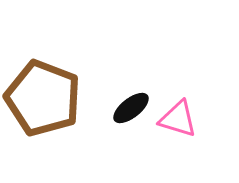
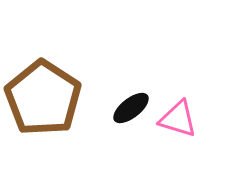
brown pentagon: rotated 12 degrees clockwise
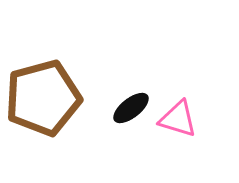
brown pentagon: rotated 24 degrees clockwise
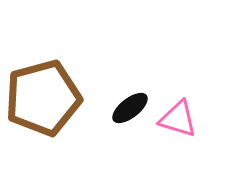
black ellipse: moved 1 px left
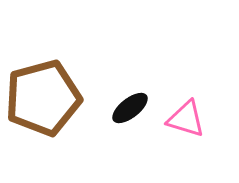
pink triangle: moved 8 px right
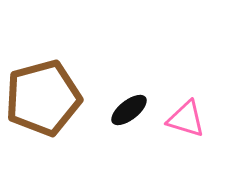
black ellipse: moved 1 px left, 2 px down
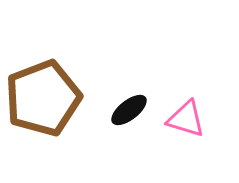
brown pentagon: rotated 6 degrees counterclockwise
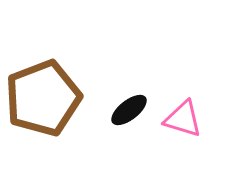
pink triangle: moved 3 px left
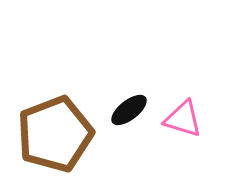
brown pentagon: moved 12 px right, 36 px down
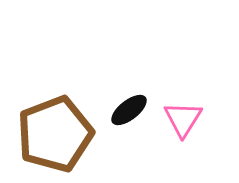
pink triangle: rotated 45 degrees clockwise
